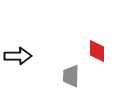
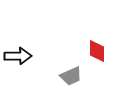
gray trapezoid: rotated 115 degrees counterclockwise
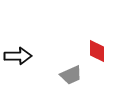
gray trapezoid: moved 1 px up
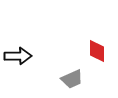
gray trapezoid: moved 1 px right, 4 px down
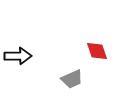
red diamond: rotated 20 degrees counterclockwise
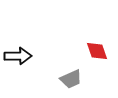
gray trapezoid: moved 1 px left
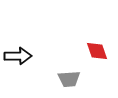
gray trapezoid: moved 2 px left; rotated 20 degrees clockwise
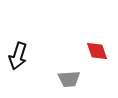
black arrow: rotated 108 degrees clockwise
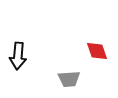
black arrow: rotated 12 degrees counterclockwise
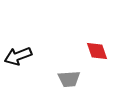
black arrow: rotated 64 degrees clockwise
